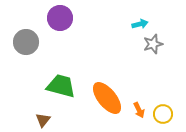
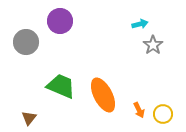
purple circle: moved 3 px down
gray star: moved 1 px down; rotated 18 degrees counterclockwise
green trapezoid: rotated 8 degrees clockwise
orange ellipse: moved 4 px left, 3 px up; rotated 12 degrees clockwise
brown triangle: moved 14 px left, 2 px up
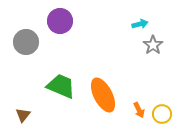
yellow circle: moved 1 px left
brown triangle: moved 6 px left, 3 px up
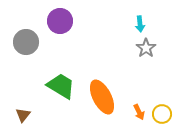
cyan arrow: rotated 98 degrees clockwise
gray star: moved 7 px left, 3 px down
green trapezoid: rotated 8 degrees clockwise
orange ellipse: moved 1 px left, 2 px down
orange arrow: moved 2 px down
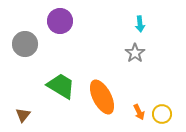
gray circle: moved 1 px left, 2 px down
gray star: moved 11 px left, 5 px down
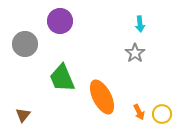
green trapezoid: moved 1 px right, 8 px up; rotated 144 degrees counterclockwise
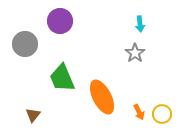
brown triangle: moved 10 px right
